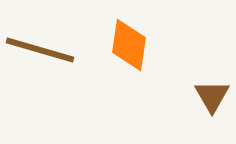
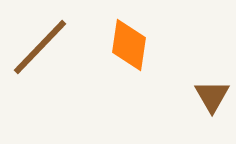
brown line: moved 3 px up; rotated 62 degrees counterclockwise
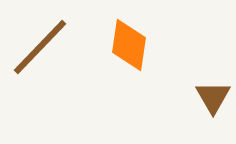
brown triangle: moved 1 px right, 1 px down
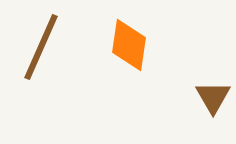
brown line: moved 1 px right; rotated 20 degrees counterclockwise
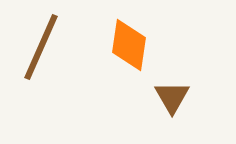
brown triangle: moved 41 px left
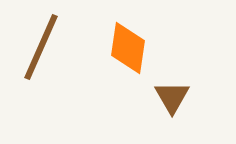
orange diamond: moved 1 px left, 3 px down
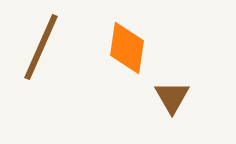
orange diamond: moved 1 px left
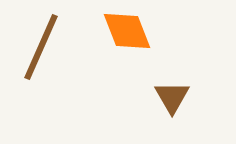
orange diamond: moved 17 px up; rotated 30 degrees counterclockwise
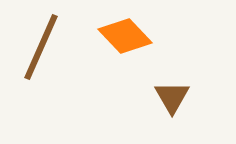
orange diamond: moved 2 px left, 5 px down; rotated 22 degrees counterclockwise
